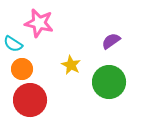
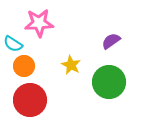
pink star: rotated 16 degrees counterclockwise
orange circle: moved 2 px right, 3 px up
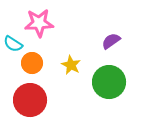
orange circle: moved 8 px right, 3 px up
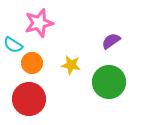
pink star: rotated 12 degrees counterclockwise
cyan semicircle: moved 1 px down
yellow star: rotated 18 degrees counterclockwise
red circle: moved 1 px left, 1 px up
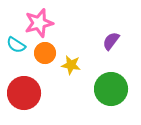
purple semicircle: rotated 18 degrees counterclockwise
cyan semicircle: moved 3 px right
orange circle: moved 13 px right, 10 px up
green circle: moved 2 px right, 7 px down
red circle: moved 5 px left, 6 px up
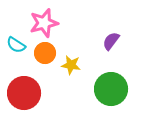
pink star: moved 5 px right
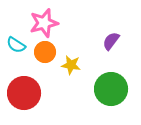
orange circle: moved 1 px up
